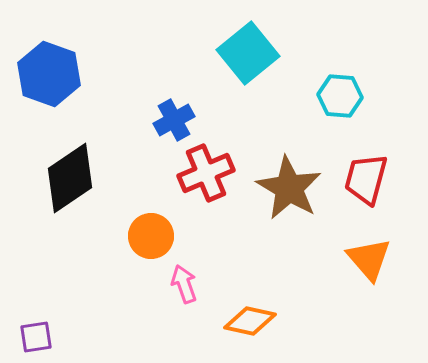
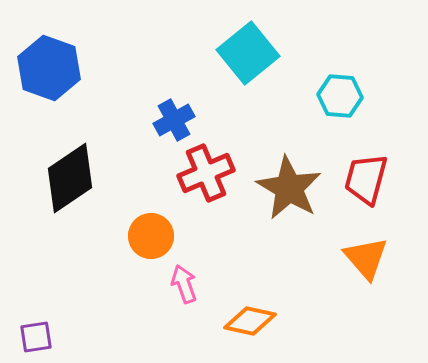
blue hexagon: moved 6 px up
orange triangle: moved 3 px left, 1 px up
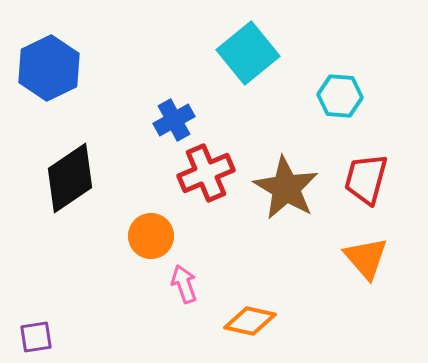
blue hexagon: rotated 14 degrees clockwise
brown star: moved 3 px left
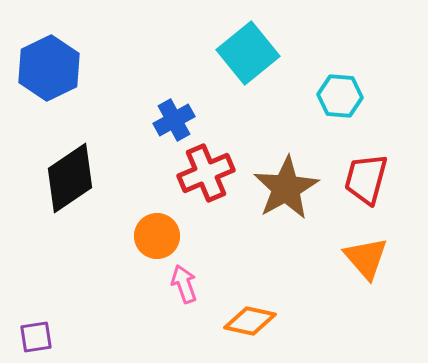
brown star: rotated 12 degrees clockwise
orange circle: moved 6 px right
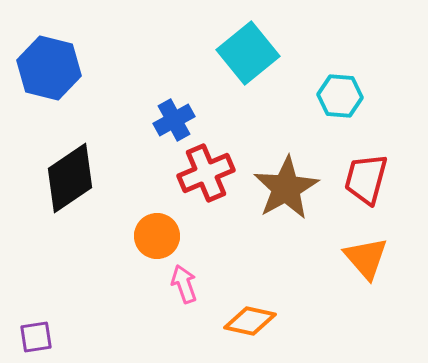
blue hexagon: rotated 20 degrees counterclockwise
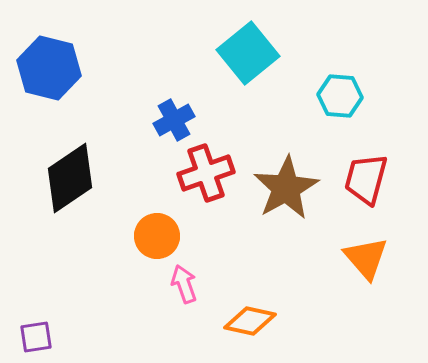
red cross: rotated 4 degrees clockwise
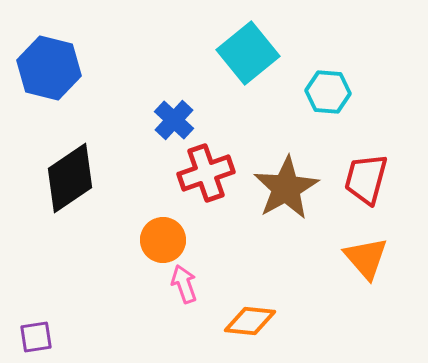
cyan hexagon: moved 12 px left, 4 px up
blue cross: rotated 18 degrees counterclockwise
orange circle: moved 6 px right, 4 px down
orange diamond: rotated 6 degrees counterclockwise
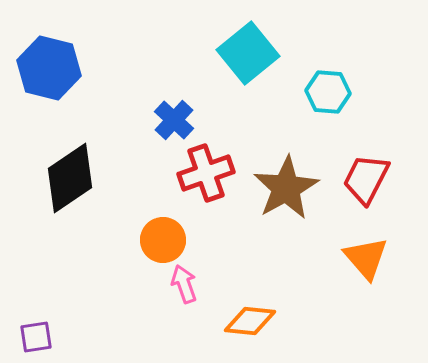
red trapezoid: rotated 12 degrees clockwise
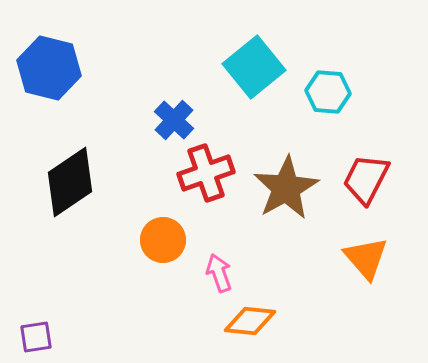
cyan square: moved 6 px right, 14 px down
black diamond: moved 4 px down
pink arrow: moved 35 px right, 11 px up
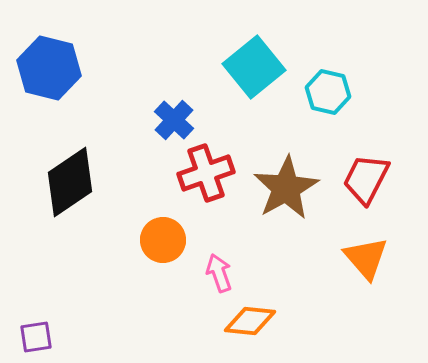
cyan hexagon: rotated 9 degrees clockwise
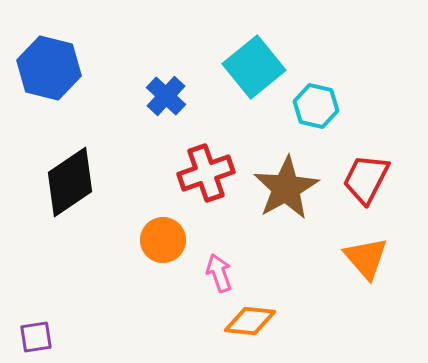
cyan hexagon: moved 12 px left, 14 px down
blue cross: moved 8 px left, 24 px up
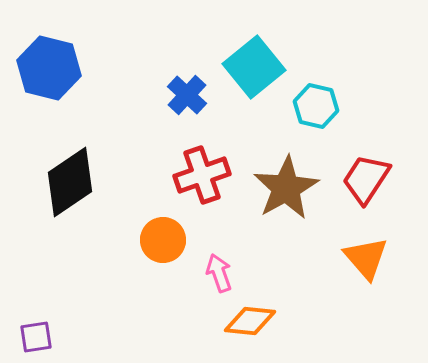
blue cross: moved 21 px right, 1 px up
red cross: moved 4 px left, 2 px down
red trapezoid: rotated 6 degrees clockwise
